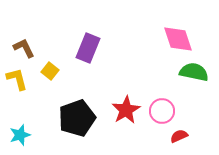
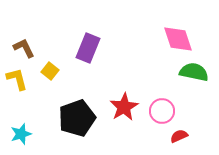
red star: moved 2 px left, 3 px up
cyan star: moved 1 px right, 1 px up
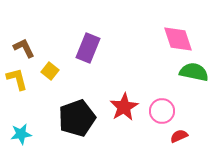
cyan star: rotated 10 degrees clockwise
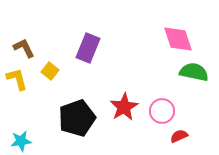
cyan star: moved 7 px down
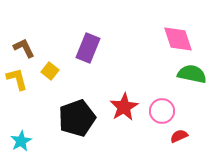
green semicircle: moved 2 px left, 2 px down
cyan star: rotated 20 degrees counterclockwise
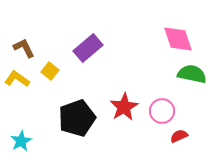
purple rectangle: rotated 28 degrees clockwise
yellow L-shape: rotated 40 degrees counterclockwise
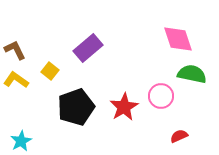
brown L-shape: moved 9 px left, 2 px down
yellow L-shape: moved 1 px left, 1 px down
pink circle: moved 1 px left, 15 px up
black pentagon: moved 1 px left, 11 px up
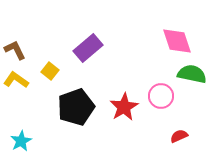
pink diamond: moved 1 px left, 2 px down
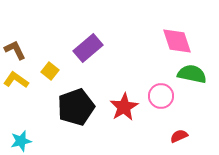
cyan star: rotated 15 degrees clockwise
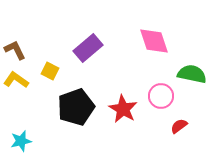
pink diamond: moved 23 px left
yellow square: rotated 12 degrees counterclockwise
red star: moved 1 px left, 2 px down; rotated 12 degrees counterclockwise
red semicircle: moved 10 px up; rotated 12 degrees counterclockwise
